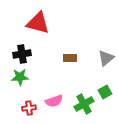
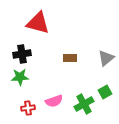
red cross: moved 1 px left
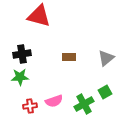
red triangle: moved 1 px right, 7 px up
brown rectangle: moved 1 px left, 1 px up
red cross: moved 2 px right, 2 px up
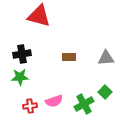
gray triangle: rotated 36 degrees clockwise
green square: rotated 16 degrees counterclockwise
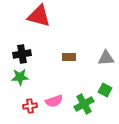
green square: moved 2 px up; rotated 16 degrees counterclockwise
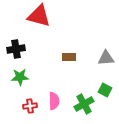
black cross: moved 6 px left, 5 px up
pink semicircle: rotated 72 degrees counterclockwise
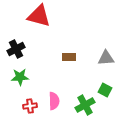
black cross: rotated 18 degrees counterclockwise
green cross: moved 1 px right, 1 px down
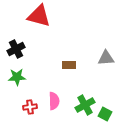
brown rectangle: moved 8 px down
green star: moved 3 px left
green square: moved 24 px down
red cross: moved 1 px down
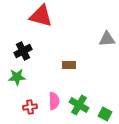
red triangle: moved 2 px right
black cross: moved 7 px right, 2 px down
gray triangle: moved 1 px right, 19 px up
green cross: moved 6 px left; rotated 30 degrees counterclockwise
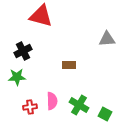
pink semicircle: moved 2 px left
